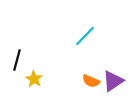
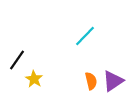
black line: rotated 20 degrees clockwise
orange semicircle: rotated 126 degrees counterclockwise
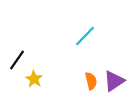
purple triangle: moved 1 px right
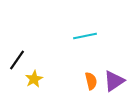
cyan line: rotated 35 degrees clockwise
yellow star: rotated 12 degrees clockwise
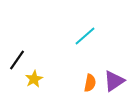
cyan line: rotated 30 degrees counterclockwise
orange semicircle: moved 1 px left, 2 px down; rotated 24 degrees clockwise
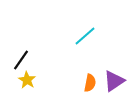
black line: moved 4 px right
yellow star: moved 7 px left, 1 px down; rotated 12 degrees counterclockwise
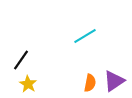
cyan line: rotated 10 degrees clockwise
yellow star: moved 1 px right, 4 px down
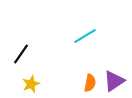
black line: moved 6 px up
yellow star: moved 3 px right; rotated 18 degrees clockwise
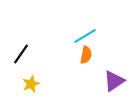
orange semicircle: moved 4 px left, 28 px up
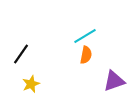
purple triangle: rotated 15 degrees clockwise
